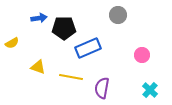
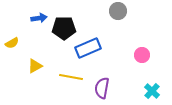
gray circle: moved 4 px up
yellow triangle: moved 3 px left, 1 px up; rotated 49 degrees counterclockwise
cyan cross: moved 2 px right, 1 px down
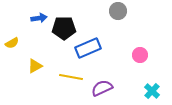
pink circle: moved 2 px left
purple semicircle: rotated 55 degrees clockwise
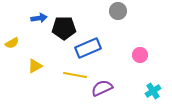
yellow line: moved 4 px right, 2 px up
cyan cross: moved 1 px right; rotated 14 degrees clockwise
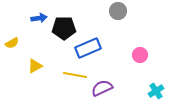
cyan cross: moved 3 px right
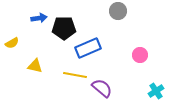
yellow triangle: rotated 42 degrees clockwise
purple semicircle: rotated 65 degrees clockwise
